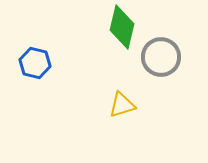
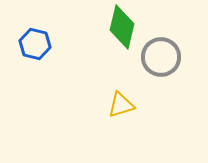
blue hexagon: moved 19 px up
yellow triangle: moved 1 px left
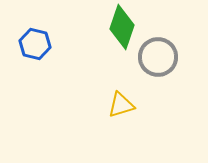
green diamond: rotated 6 degrees clockwise
gray circle: moved 3 px left
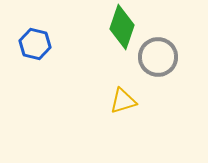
yellow triangle: moved 2 px right, 4 px up
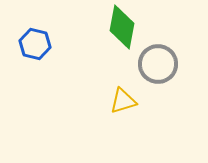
green diamond: rotated 9 degrees counterclockwise
gray circle: moved 7 px down
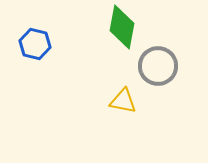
gray circle: moved 2 px down
yellow triangle: rotated 28 degrees clockwise
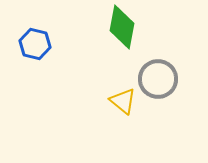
gray circle: moved 13 px down
yellow triangle: rotated 28 degrees clockwise
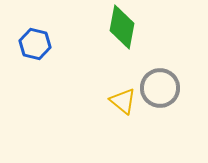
gray circle: moved 2 px right, 9 px down
